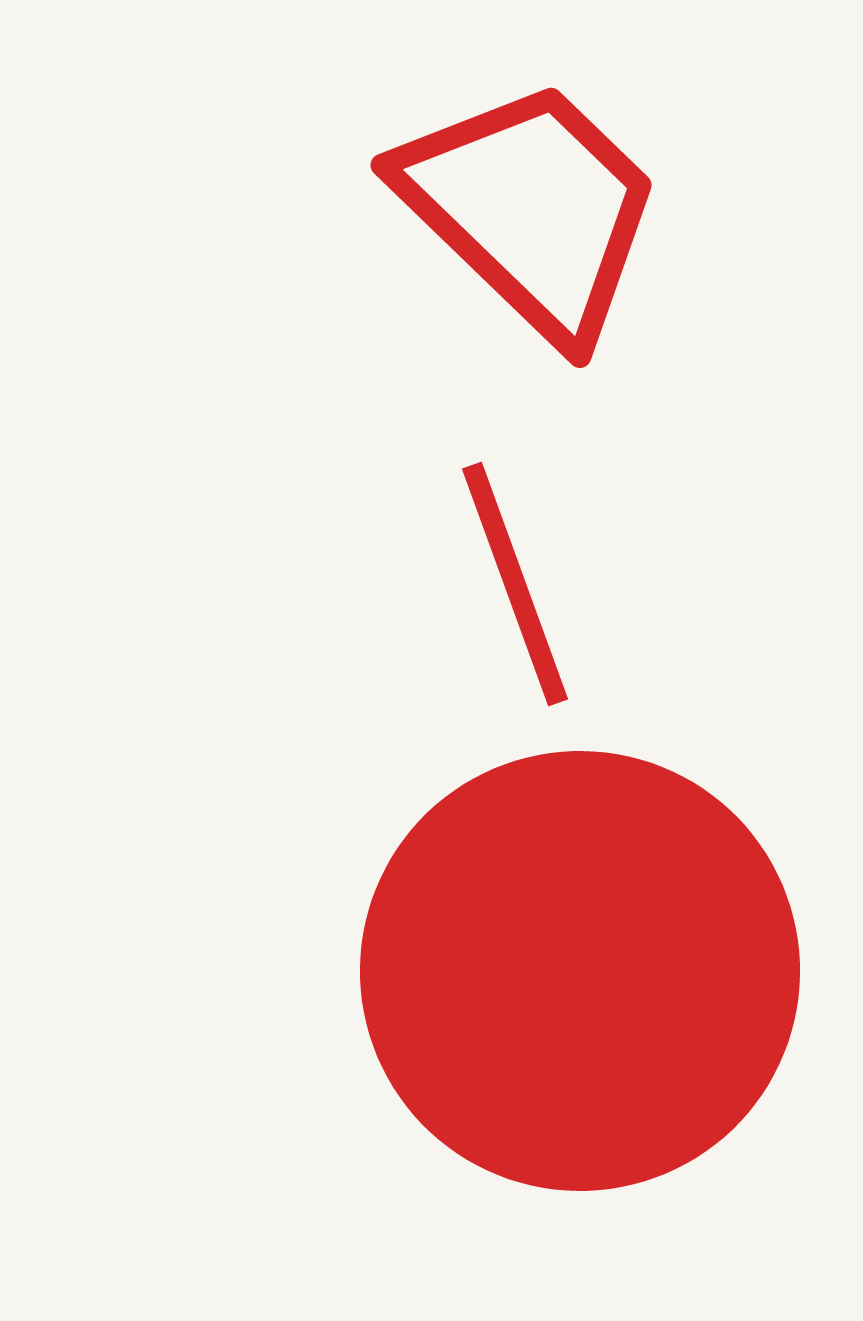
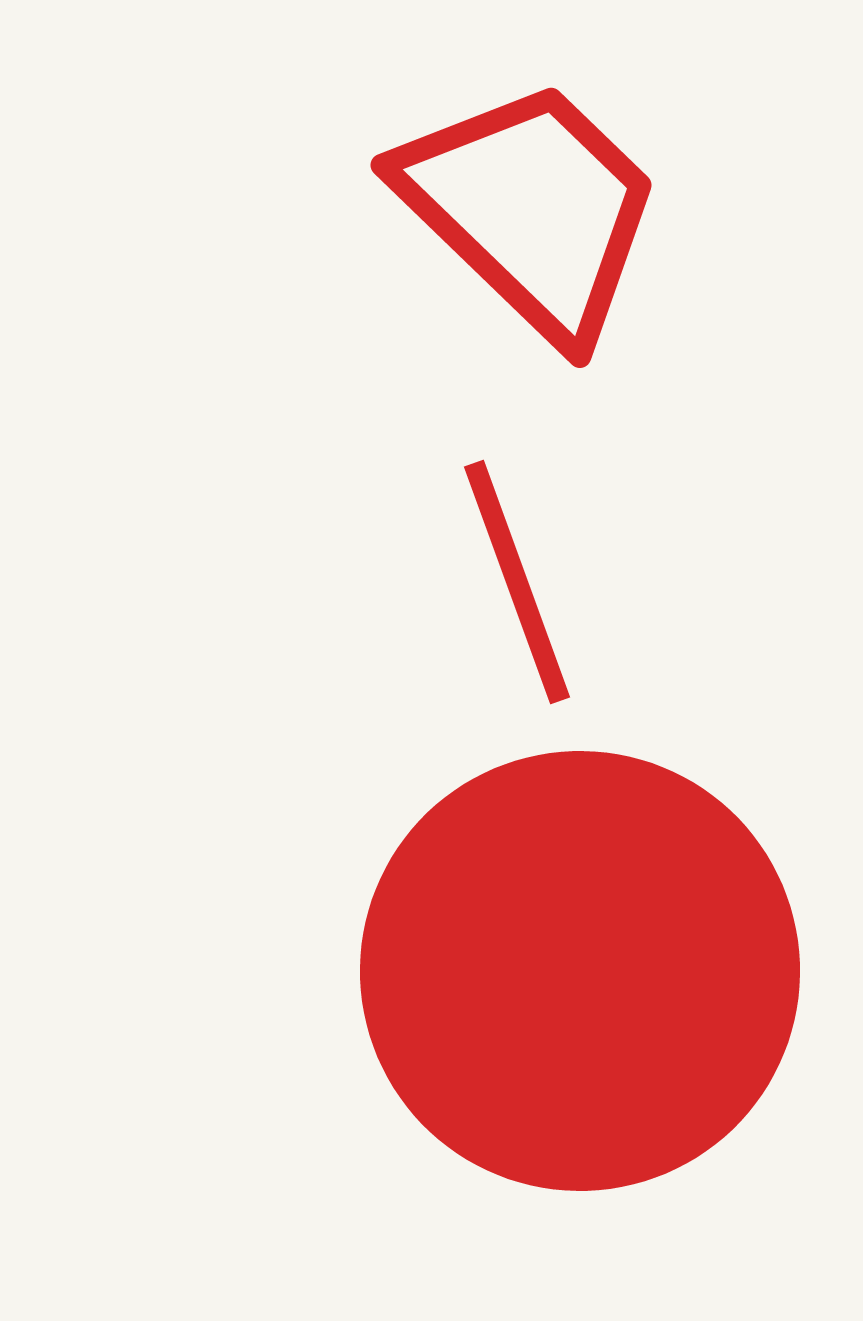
red line: moved 2 px right, 2 px up
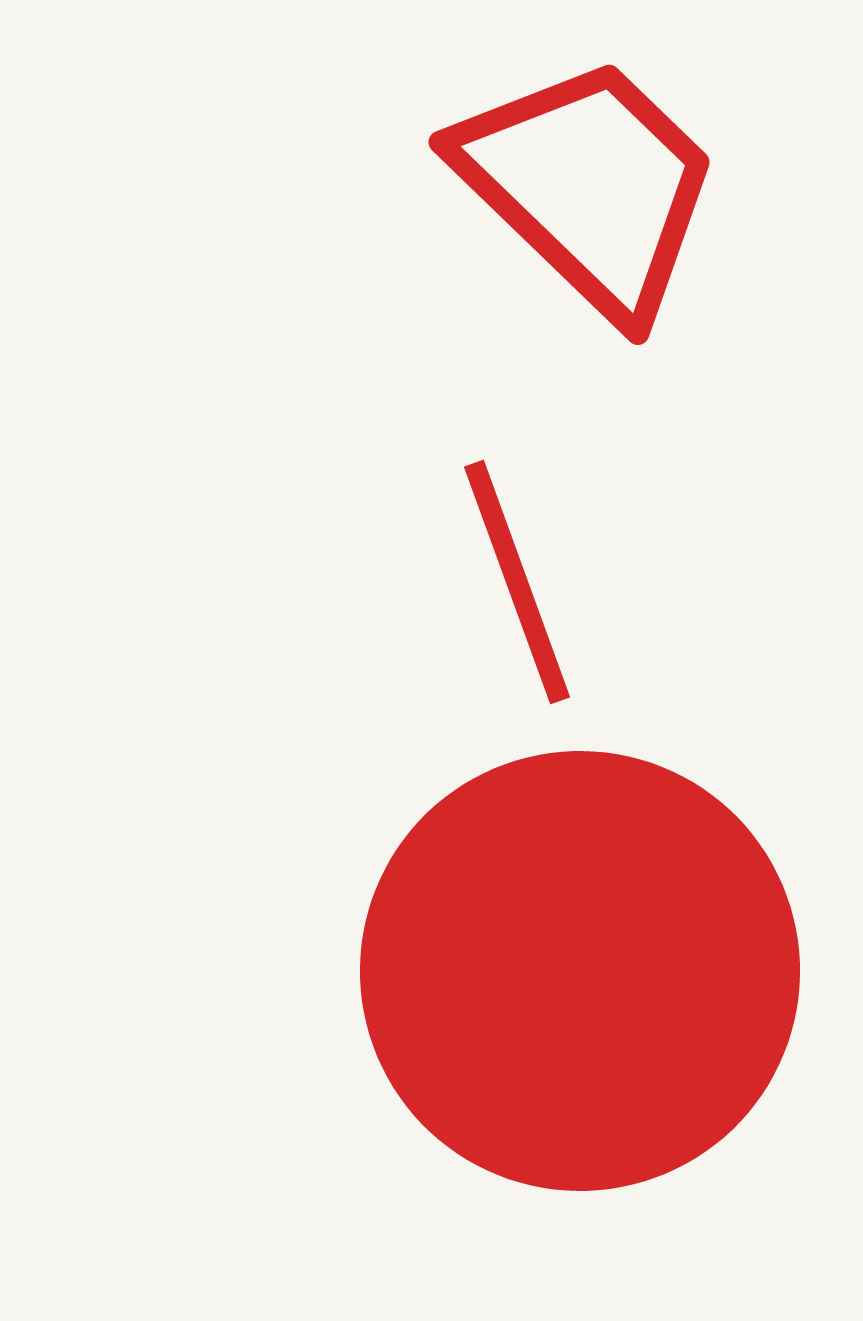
red trapezoid: moved 58 px right, 23 px up
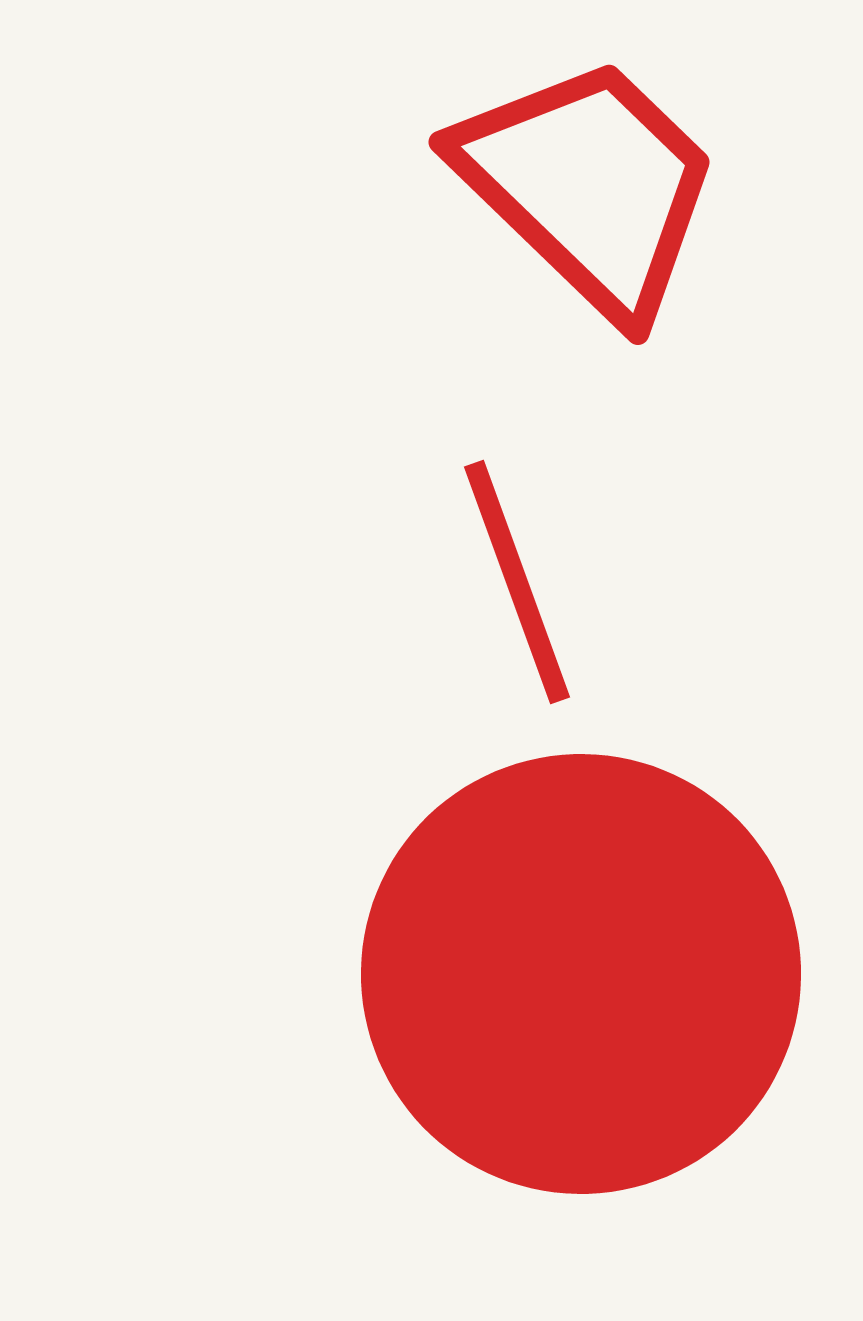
red circle: moved 1 px right, 3 px down
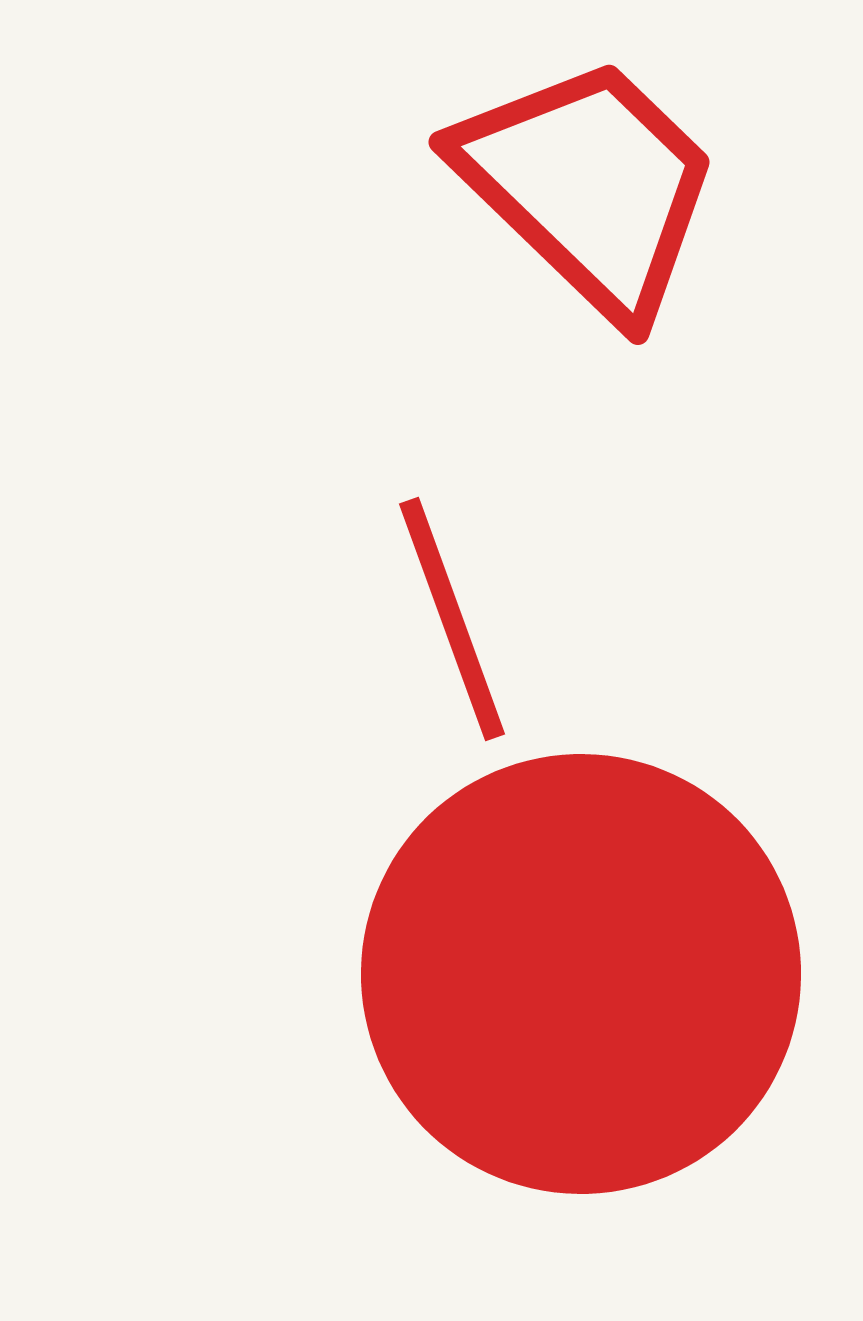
red line: moved 65 px left, 37 px down
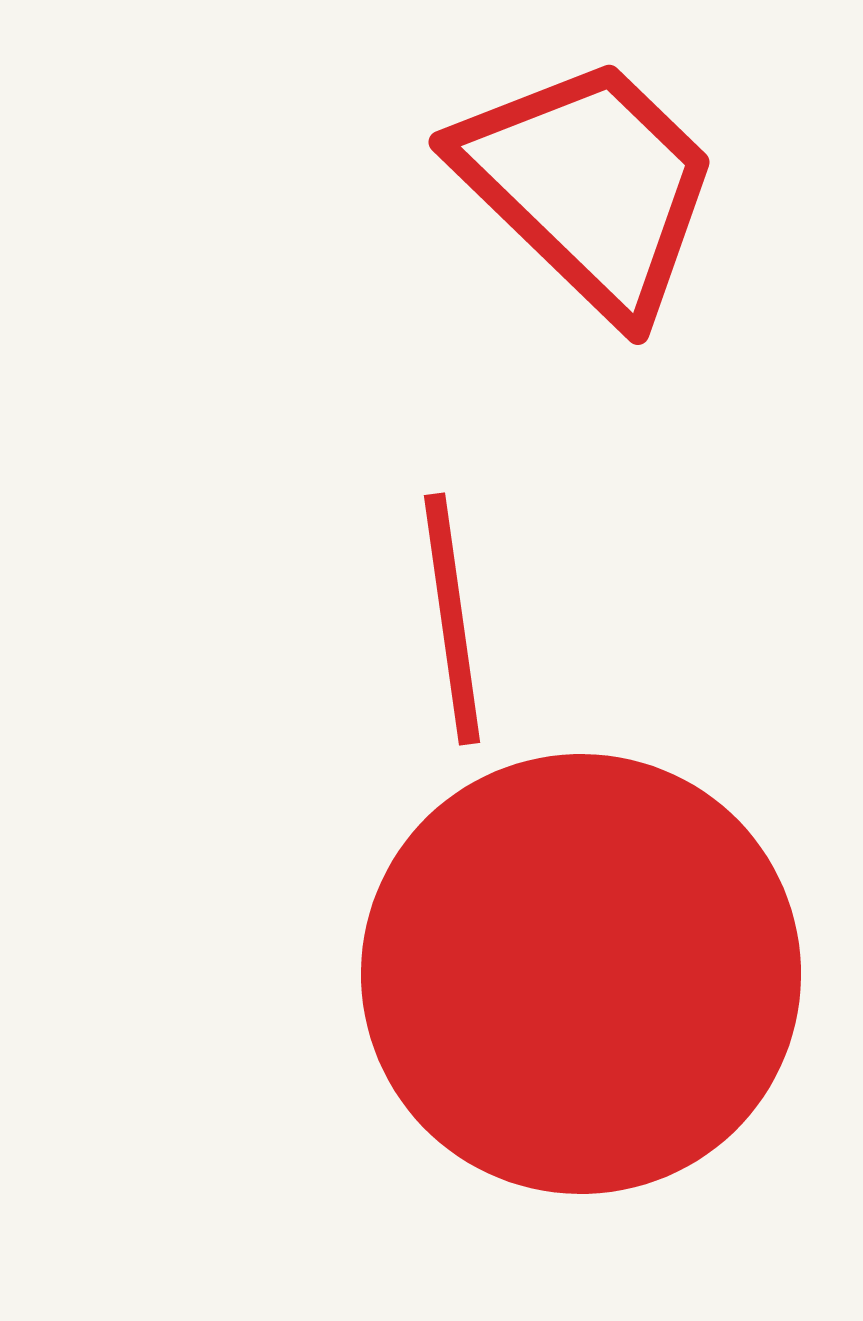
red line: rotated 12 degrees clockwise
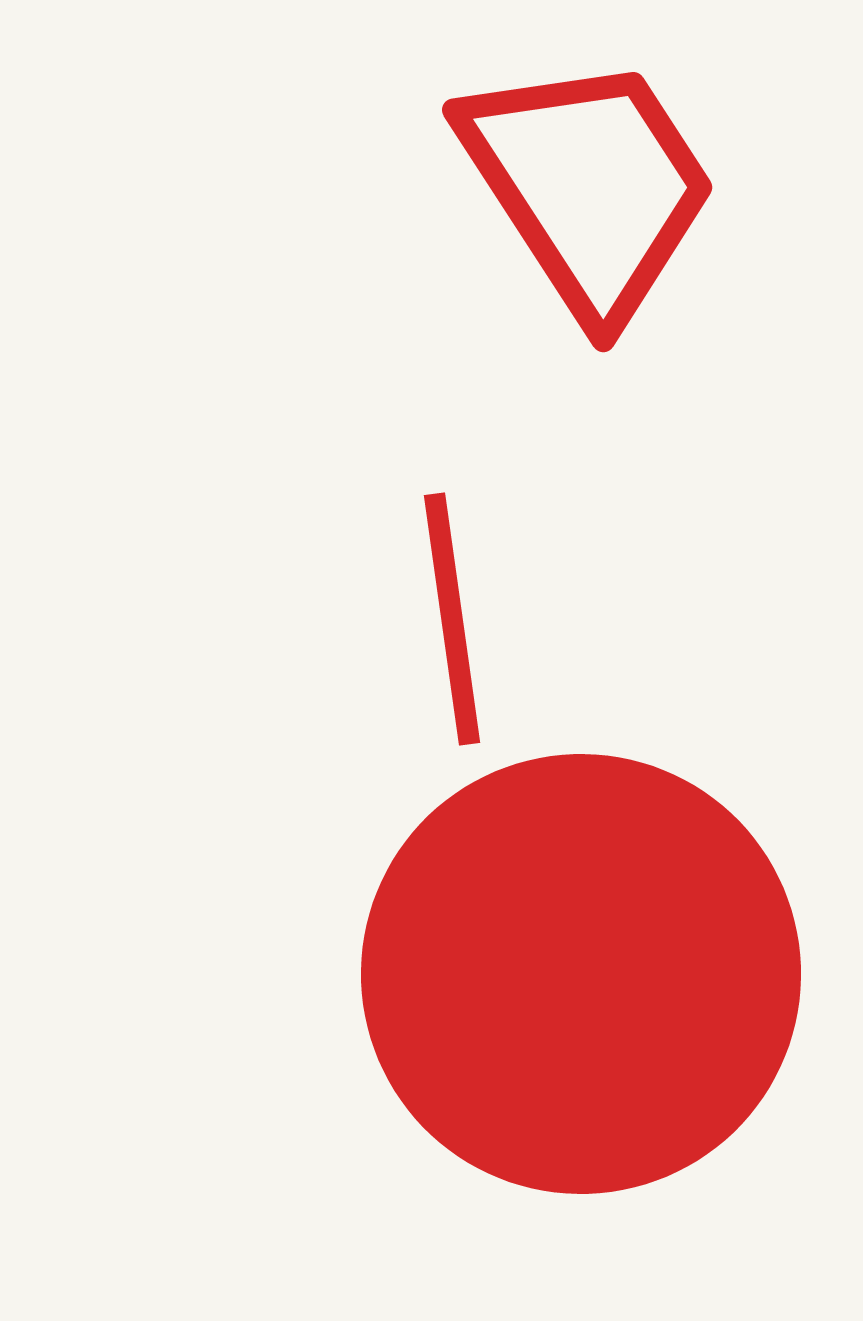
red trapezoid: rotated 13 degrees clockwise
